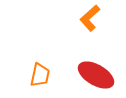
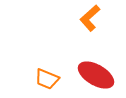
orange trapezoid: moved 7 px right, 4 px down; rotated 100 degrees clockwise
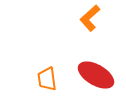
orange trapezoid: rotated 60 degrees clockwise
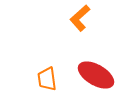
orange L-shape: moved 10 px left
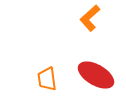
orange L-shape: moved 10 px right
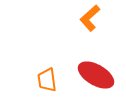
orange trapezoid: moved 1 px down
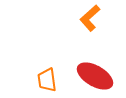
red ellipse: moved 1 px left, 1 px down
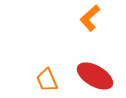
orange trapezoid: rotated 15 degrees counterclockwise
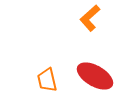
orange trapezoid: rotated 10 degrees clockwise
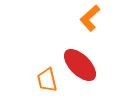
red ellipse: moved 15 px left, 11 px up; rotated 15 degrees clockwise
